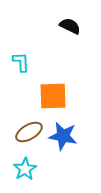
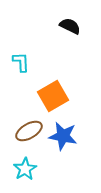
orange square: rotated 28 degrees counterclockwise
brown ellipse: moved 1 px up
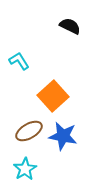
cyan L-shape: moved 2 px left, 1 px up; rotated 30 degrees counterclockwise
orange square: rotated 12 degrees counterclockwise
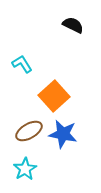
black semicircle: moved 3 px right, 1 px up
cyan L-shape: moved 3 px right, 3 px down
orange square: moved 1 px right
blue star: moved 2 px up
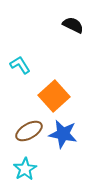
cyan L-shape: moved 2 px left, 1 px down
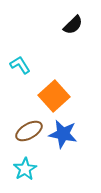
black semicircle: rotated 110 degrees clockwise
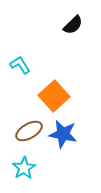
cyan star: moved 1 px left, 1 px up
